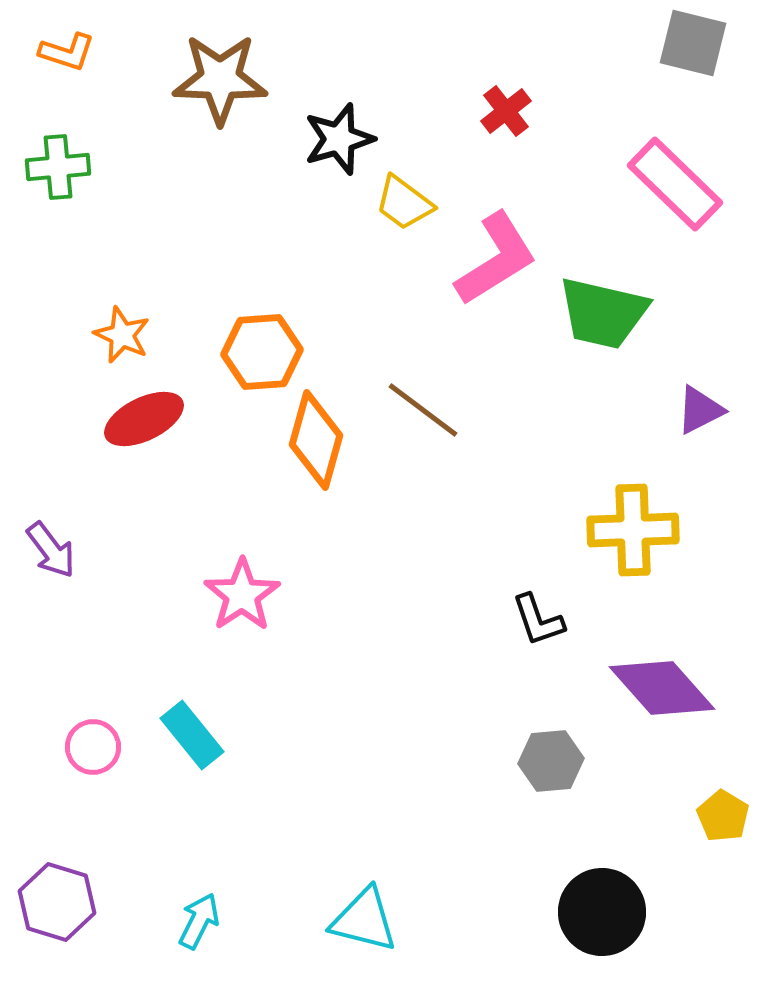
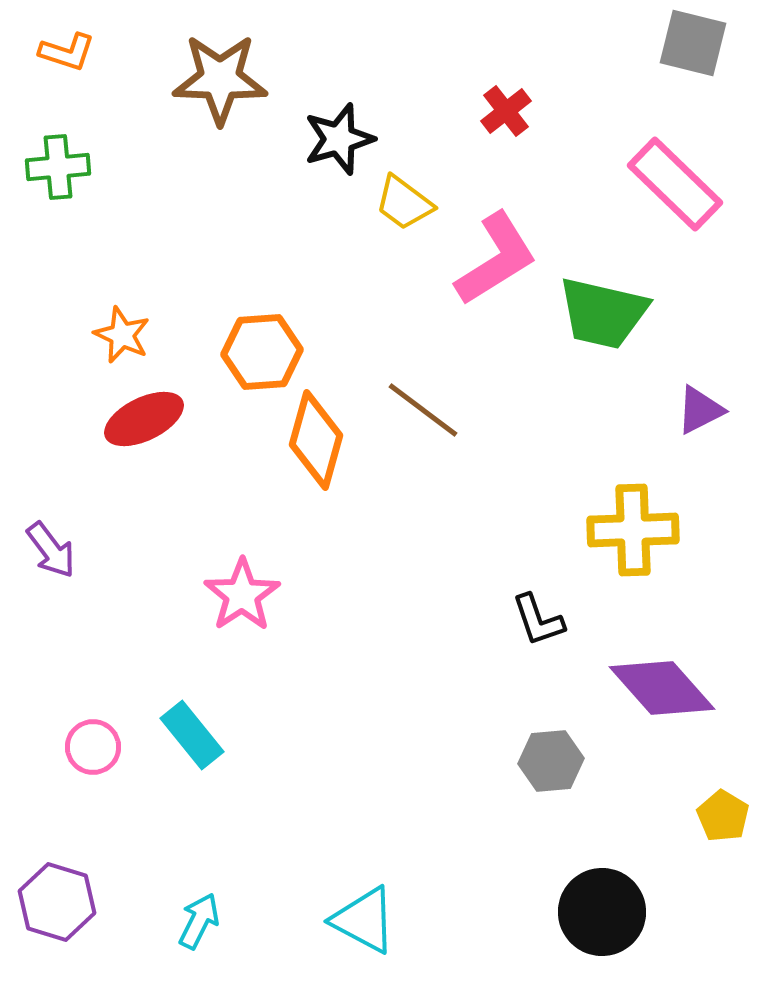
cyan triangle: rotated 14 degrees clockwise
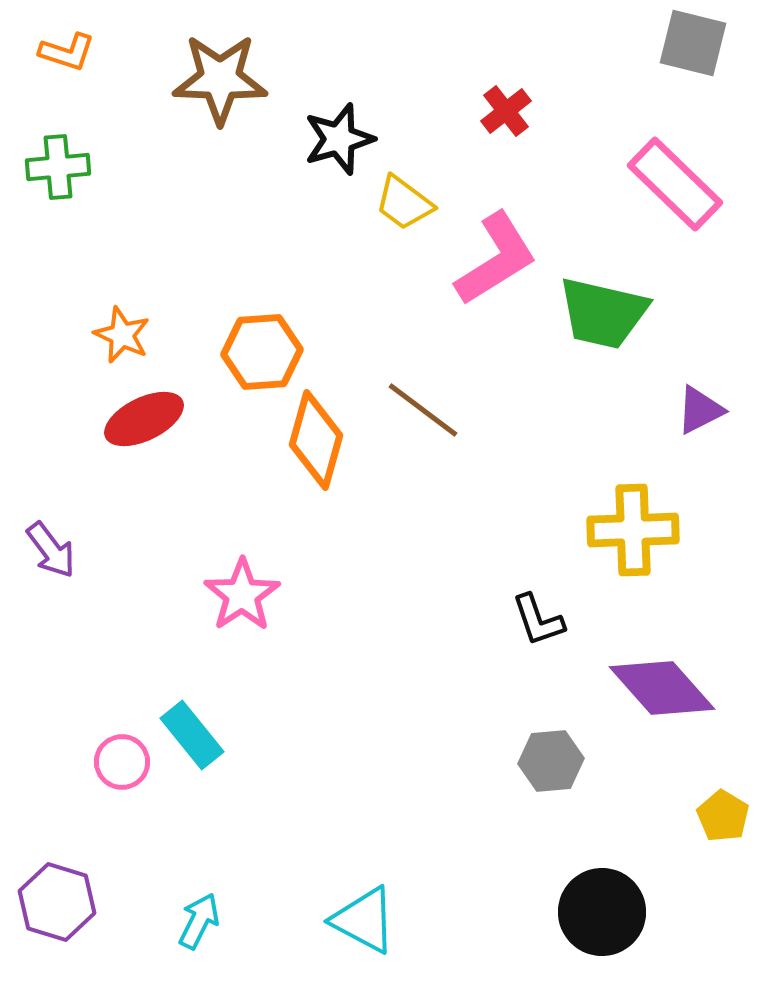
pink circle: moved 29 px right, 15 px down
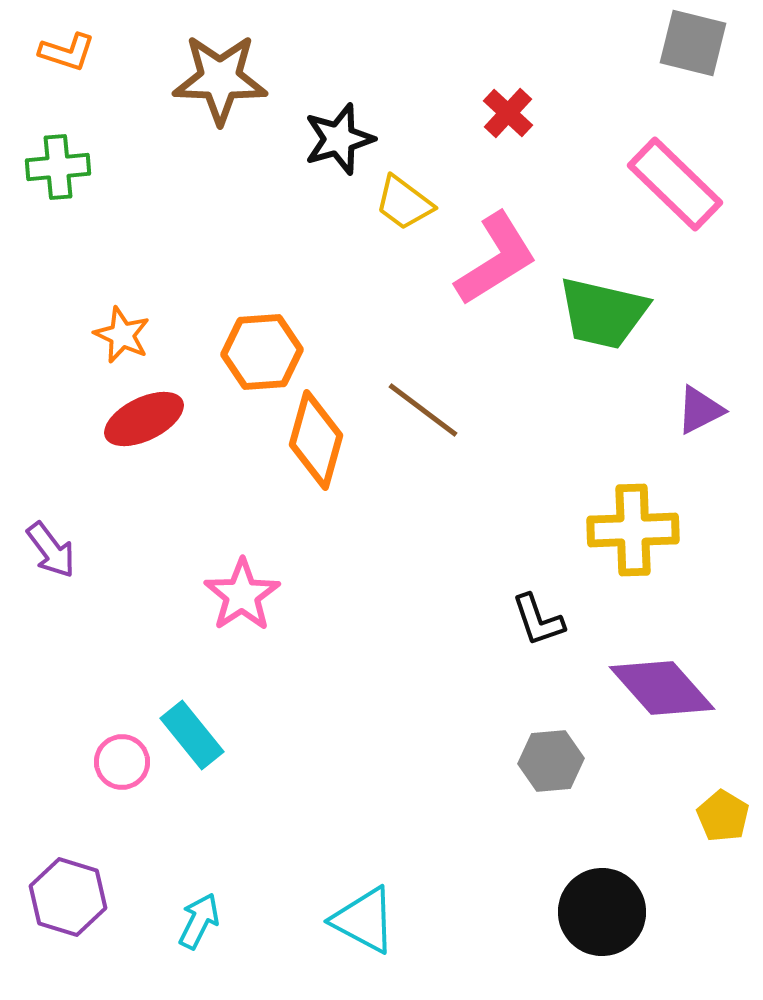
red cross: moved 2 px right, 2 px down; rotated 9 degrees counterclockwise
purple hexagon: moved 11 px right, 5 px up
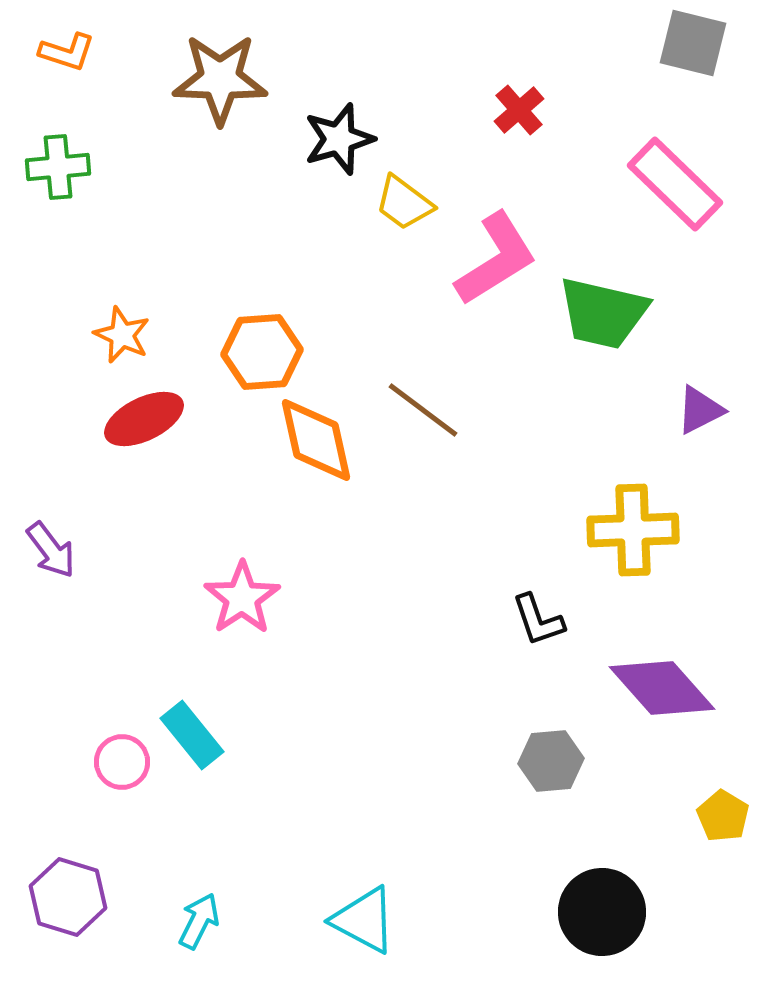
red cross: moved 11 px right, 3 px up; rotated 6 degrees clockwise
orange diamond: rotated 28 degrees counterclockwise
pink star: moved 3 px down
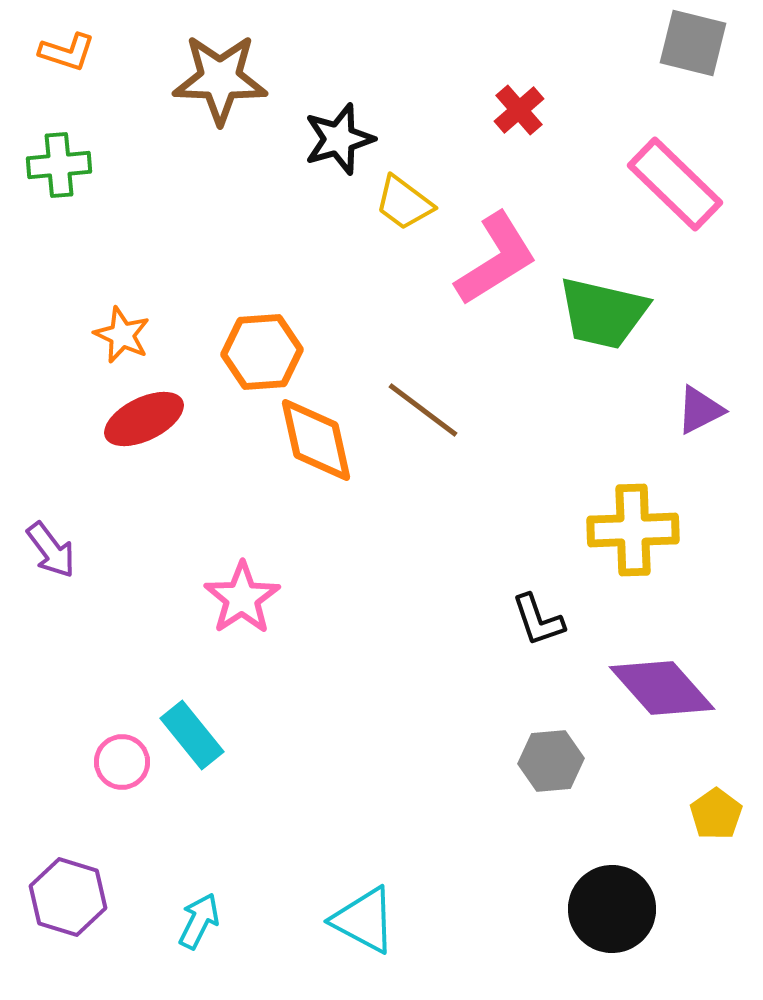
green cross: moved 1 px right, 2 px up
yellow pentagon: moved 7 px left, 2 px up; rotated 6 degrees clockwise
black circle: moved 10 px right, 3 px up
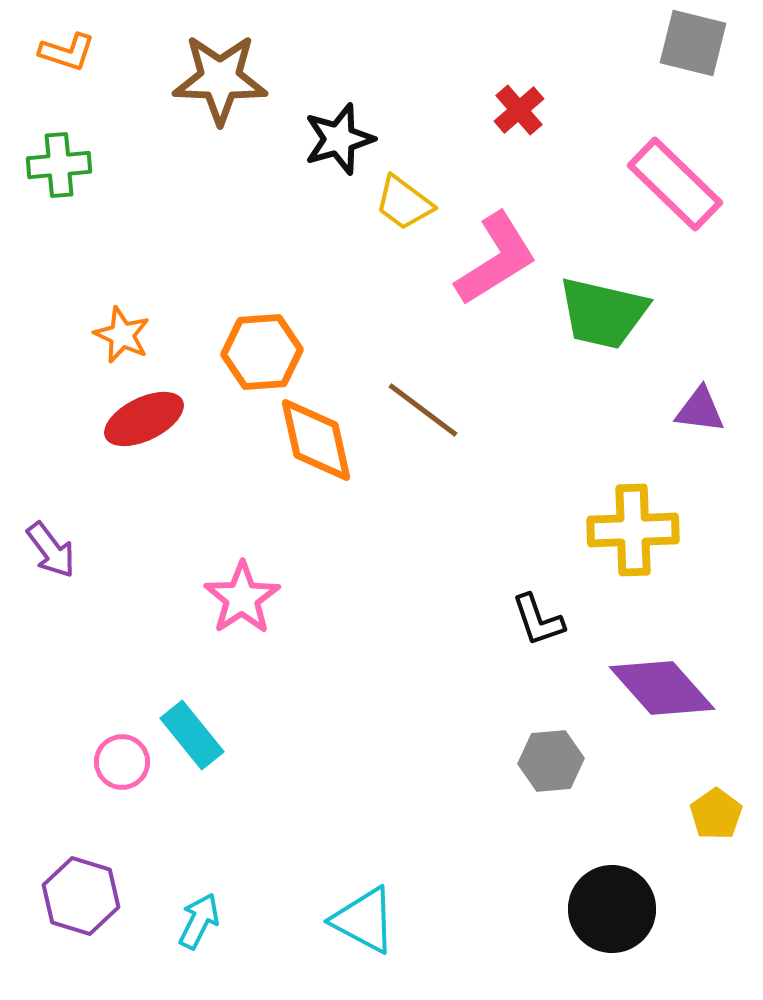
purple triangle: rotated 34 degrees clockwise
purple hexagon: moved 13 px right, 1 px up
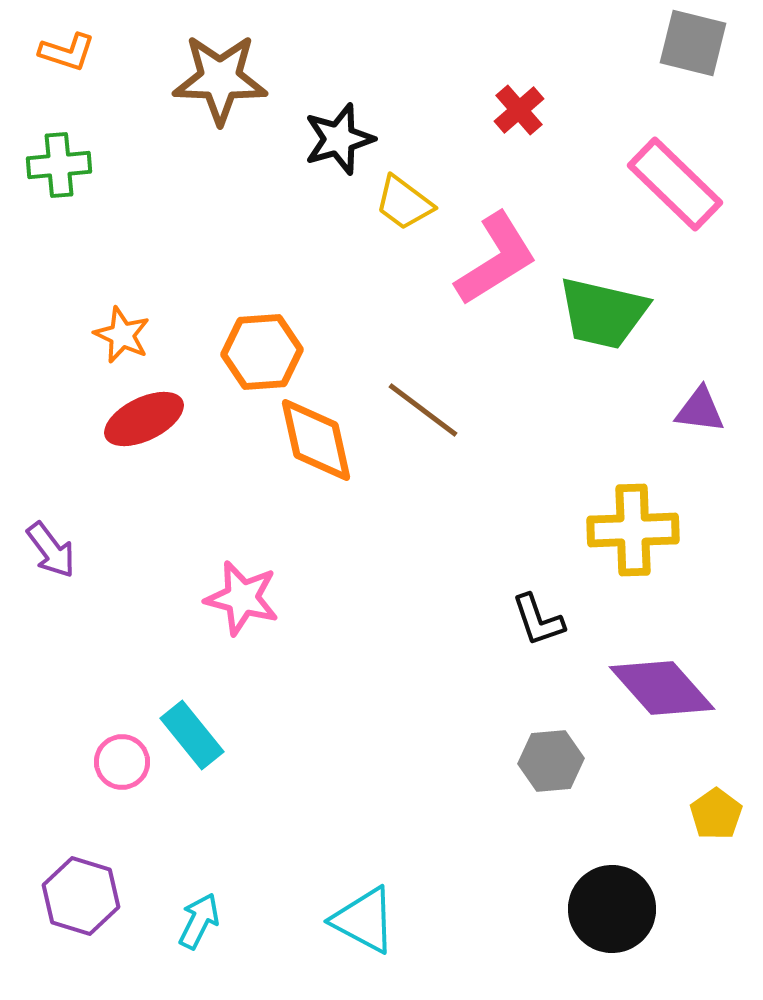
pink star: rotated 24 degrees counterclockwise
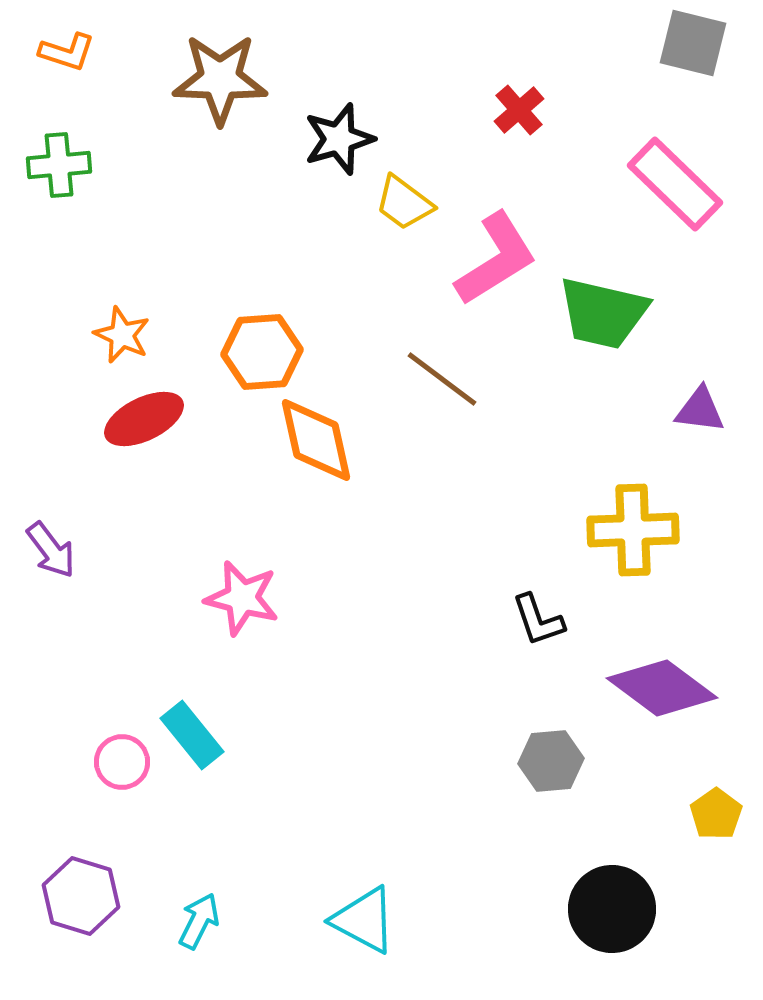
brown line: moved 19 px right, 31 px up
purple diamond: rotated 12 degrees counterclockwise
